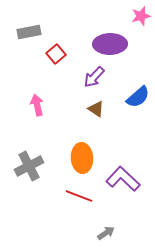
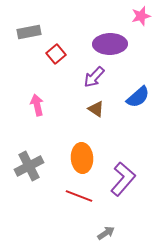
purple L-shape: rotated 88 degrees clockwise
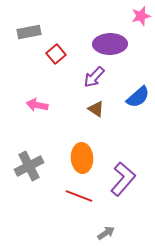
pink arrow: rotated 65 degrees counterclockwise
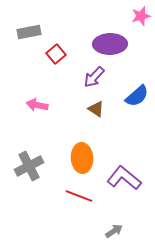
blue semicircle: moved 1 px left, 1 px up
purple L-shape: moved 1 px right, 1 px up; rotated 92 degrees counterclockwise
gray arrow: moved 8 px right, 2 px up
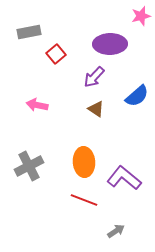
orange ellipse: moved 2 px right, 4 px down
red line: moved 5 px right, 4 px down
gray arrow: moved 2 px right
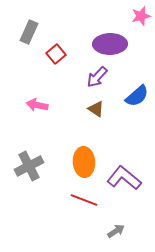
gray rectangle: rotated 55 degrees counterclockwise
purple arrow: moved 3 px right
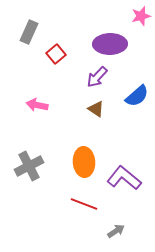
red line: moved 4 px down
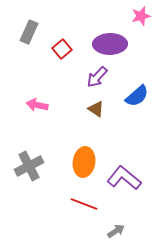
red square: moved 6 px right, 5 px up
orange ellipse: rotated 12 degrees clockwise
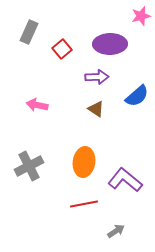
purple arrow: rotated 135 degrees counterclockwise
purple L-shape: moved 1 px right, 2 px down
red line: rotated 32 degrees counterclockwise
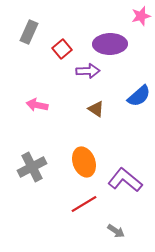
purple arrow: moved 9 px left, 6 px up
blue semicircle: moved 2 px right
orange ellipse: rotated 28 degrees counterclockwise
gray cross: moved 3 px right, 1 px down
red line: rotated 20 degrees counterclockwise
gray arrow: rotated 66 degrees clockwise
